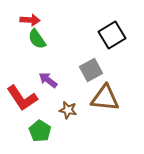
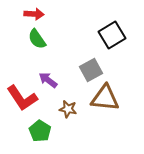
red arrow: moved 4 px right, 6 px up
brown star: moved 1 px up
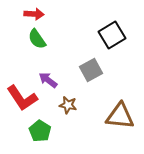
brown triangle: moved 15 px right, 18 px down
brown star: moved 4 px up
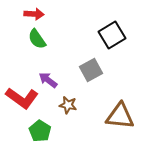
red L-shape: rotated 20 degrees counterclockwise
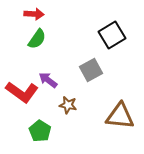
green semicircle: rotated 110 degrees counterclockwise
red L-shape: moved 6 px up
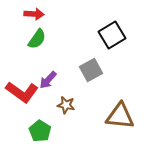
purple arrow: rotated 84 degrees counterclockwise
brown star: moved 2 px left
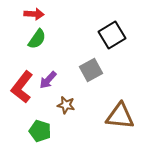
red L-shape: moved 5 px up; rotated 92 degrees clockwise
green pentagon: rotated 15 degrees counterclockwise
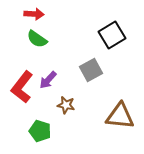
green semicircle: rotated 90 degrees clockwise
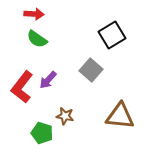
gray square: rotated 20 degrees counterclockwise
brown star: moved 1 px left, 11 px down
green pentagon: moved 2 px right, 2 px down
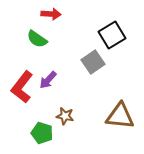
red arrow: moved 17 px right
gray square: moved 2 px right, 8 px up; rotated 15 degrees clockwise
